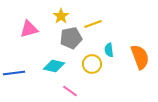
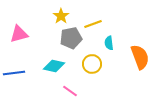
pink triangle: moved 10 px left, 5 px down
cyan semicircle: moved 7 px up
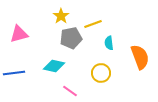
yellow circle: moved 9 px right, 9 px down
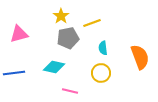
yellow line: moved 1 px left, 1 px up
gray pentagon: moved 3 px left
cyan semicircle: moved 6 px left, 5 px down
cyan diamond: moved 1 px down
pink line: rotated 21 degrees counterclockwise
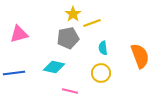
yellow star: moved 12 px right, 2 px up
orange semicircle: moved 1 px up
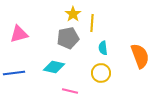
yellow line: rotated 66 degrees counterclockwise
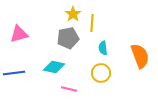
pink line: moved 1 px left, 2 px up
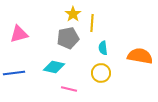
orange semicircle: rotated 60 degrees counterclockwise
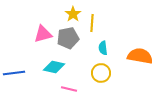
pink triangle: moved 24 px right
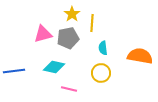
yellow star: moved 1 px left
blue line: moved 2 px up
